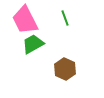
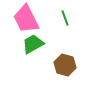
pink trapezoid: moved 1 px right, 1 px up
brown hexagon: moved 4 px up; rotated 10 degrees counterclockwise
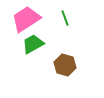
pink trapezoid: rotated 84 degrees clockwise
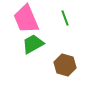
pink trapezoid: rotated 80 degrees counterclockwise
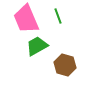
green line: moved 7 px left, 2 px up
green trapezoid: moved 4 px right, 2 px down
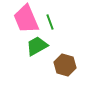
green line: moved 8 px left, 6 px down
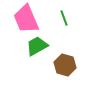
green line: moved 14 px right, 4 px up
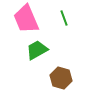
green trapezoid: moved 4 px down
brown hexagon: moved 4 px left, 13 px down
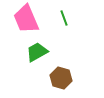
green trapezoid: moved 2 px down
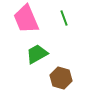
green trapezoid: moved 2 px down
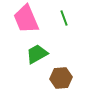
brown hexagon: rotated 20 degrees counterclockwise
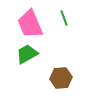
pink trapezoid: moved 4 px right, 5 px down
green trapezoid: moved 10 px left
